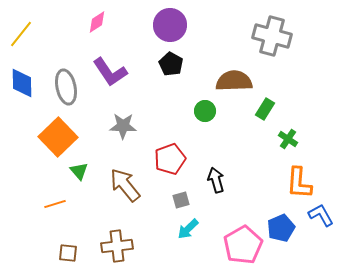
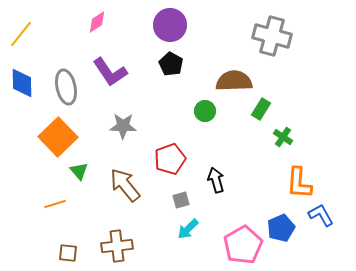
green rectangle: moved 4 px left
green cross: moved 5 px left, 2 px up
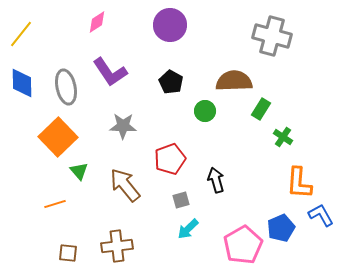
black pentagon: moved 18 px down
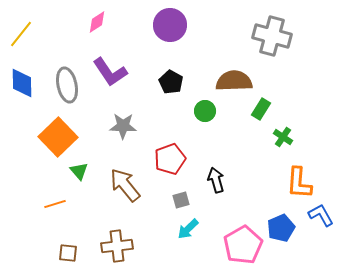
gray ellipse: moved 1 px right, 2 px up
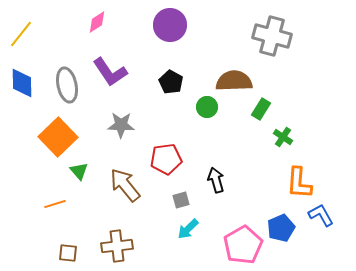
green circle: moved 2 px right, 4 px up
gray star: moved 2 px left, 1 px up
red pentagon: moved 4 px left; rotated 12 degrees clockwise
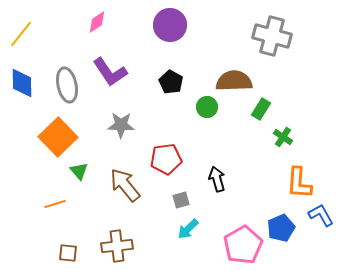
black arrow: moved 1 px right, 1 px up
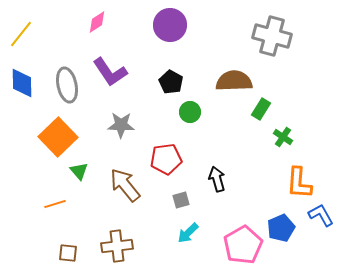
green circle: moved 17 px left, 5 px down
cyan arrow: moved 4 px down
